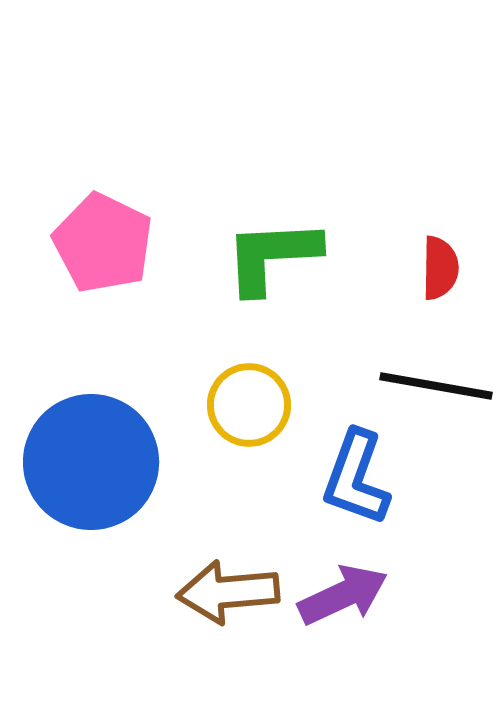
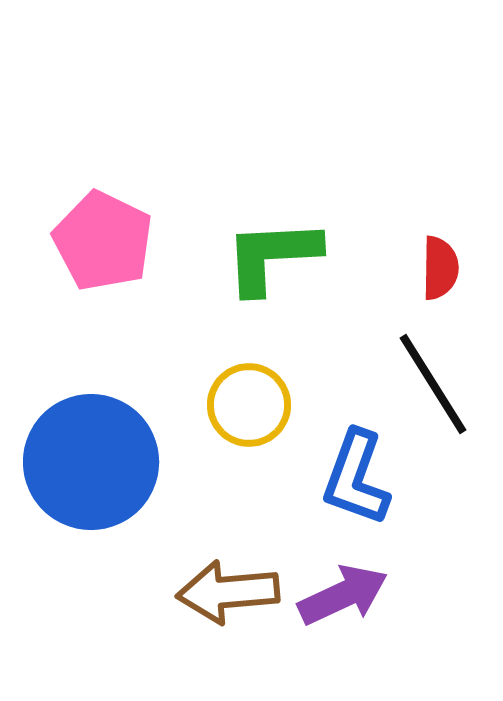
pink pentagon: moved 2 px up
black line: moved 3 px left, 2 px up; rotated 48 degrees clockwise
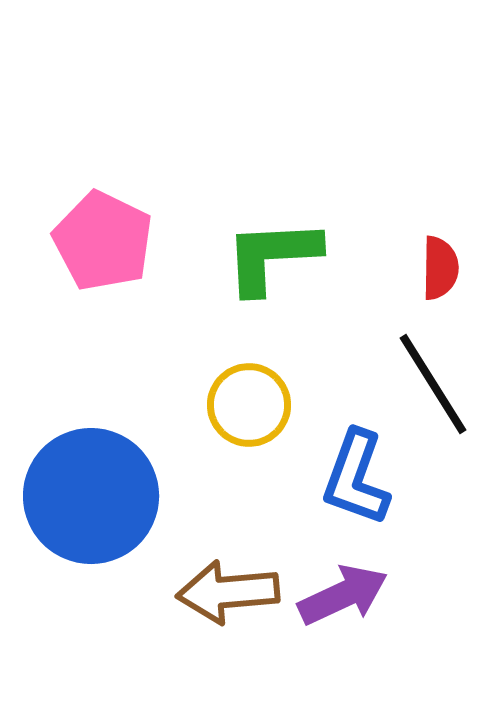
blue circle: moved 34 px down
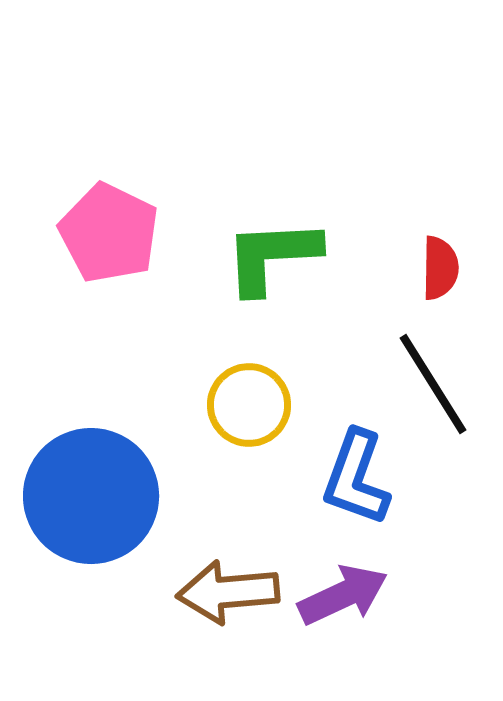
pink pentagon: moved 6 px right, 8 px up
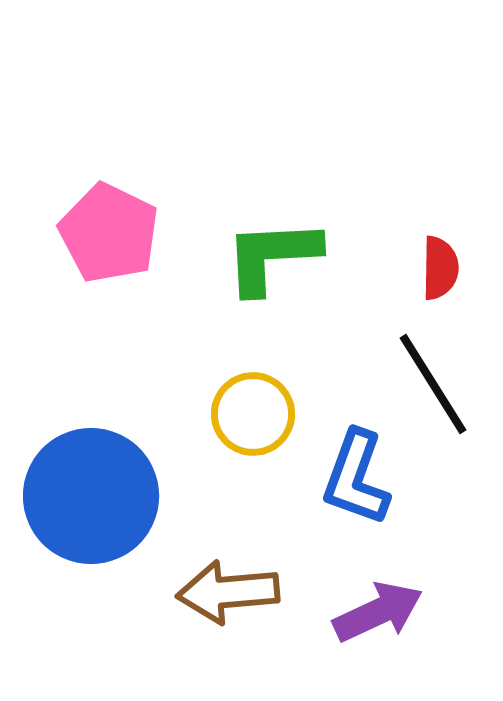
yellow circle: moved 4 px right, 9 px down
purple arrow: moved 35 px right, 17 px down
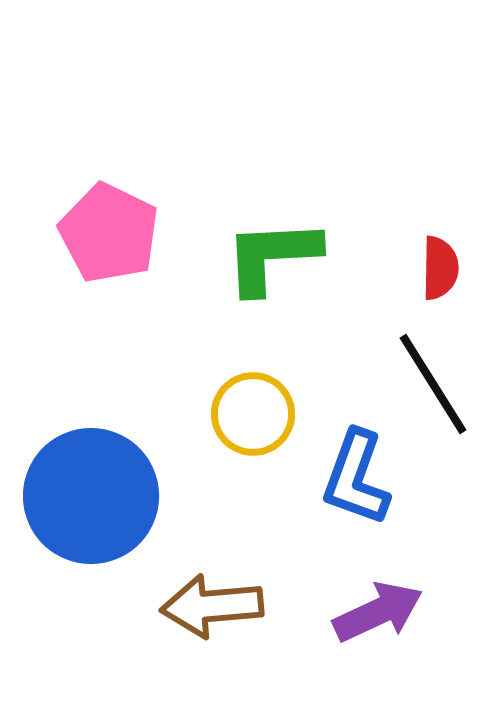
brown arrow: moved 16 px left, 14 px down
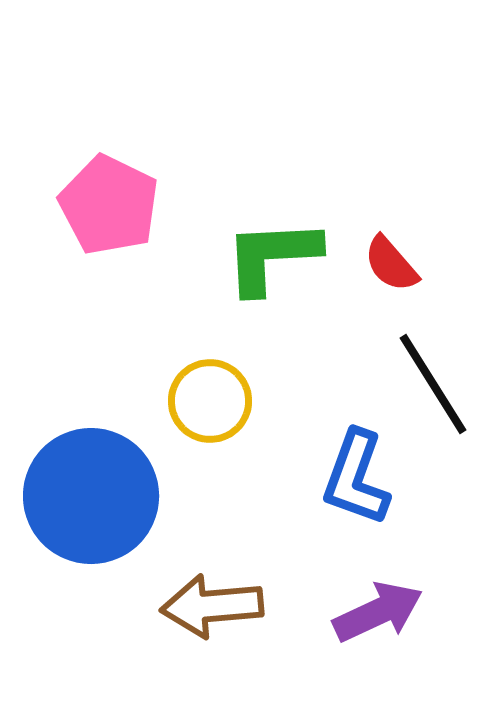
pink pentagon: moved 28 px up
red semicircle: moved 49 px left, 4 px up; rotated 138 degrees clockwise
yellow circle: moved 43 px left, 13 px up
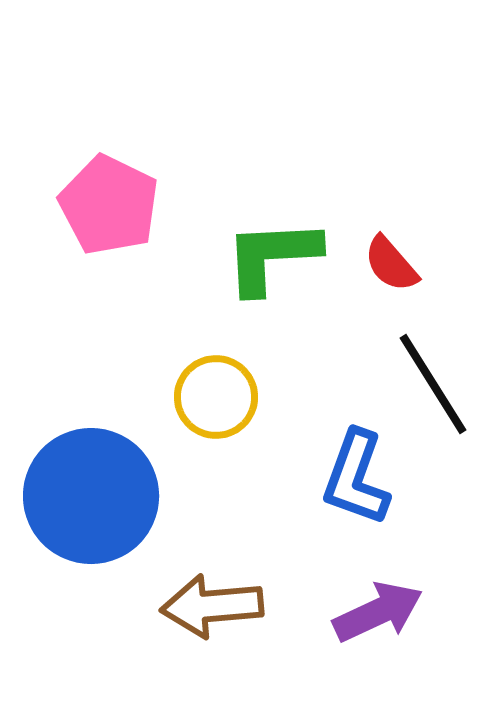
yellow circle: moved 6 px right, 4 px up
